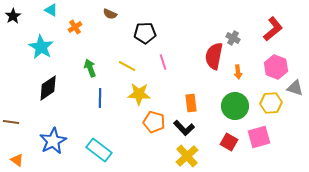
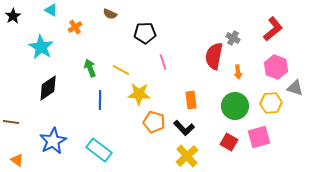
yellow line: moved 6 px left, 4 px down
blue line: moved 2 px down
orange rectangle: moved 3 px up
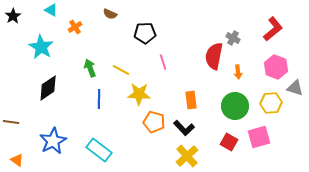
blue line: moved 1 px left, 1 px up
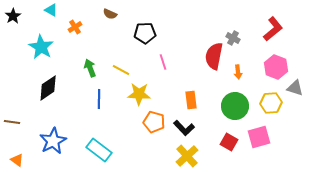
brown line: moved 1 px right
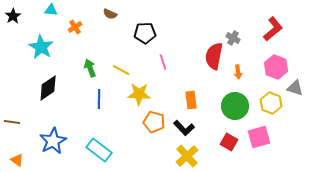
cyan triangle: rotated 24 degrees counterclockwise
yellow hexagon: rotated 25 degrees clockwise
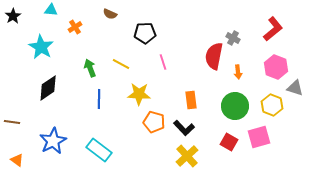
yellow line: moved 6 px up
yellow hexagon: moved 1 px right, 2 px down
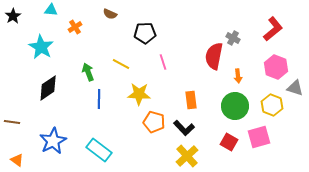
green arrow: moved 2 px left, 4 px down
orange arrow: moved 4 px down
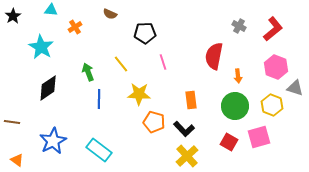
gray cross: moved 6 px right, 12 px up
yellow line: rotated 24 degrees clockwise
black L-shape: moved 1 px down
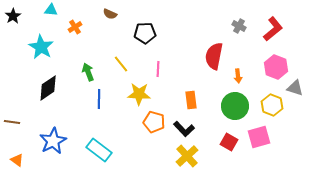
pink line: moved 5 px left, 7 px down; rotated 21 degrees clockwise
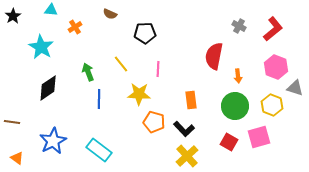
orange triangle: moved 2 px up
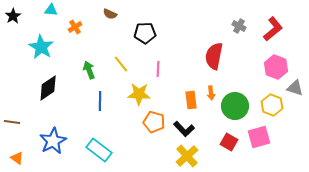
green arrow: moved 1 px right, 2 px up
orange arrow: moved 27 px left, 17 px down
blue line: moved 1 px right, 2 px down
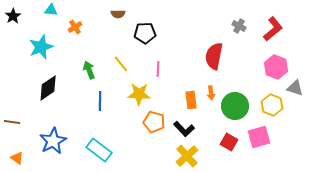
brown semicircle: moved 8 px right; rotated 24 degrees counterclockwise
cyan star: rotated 20 degrees clockwise
